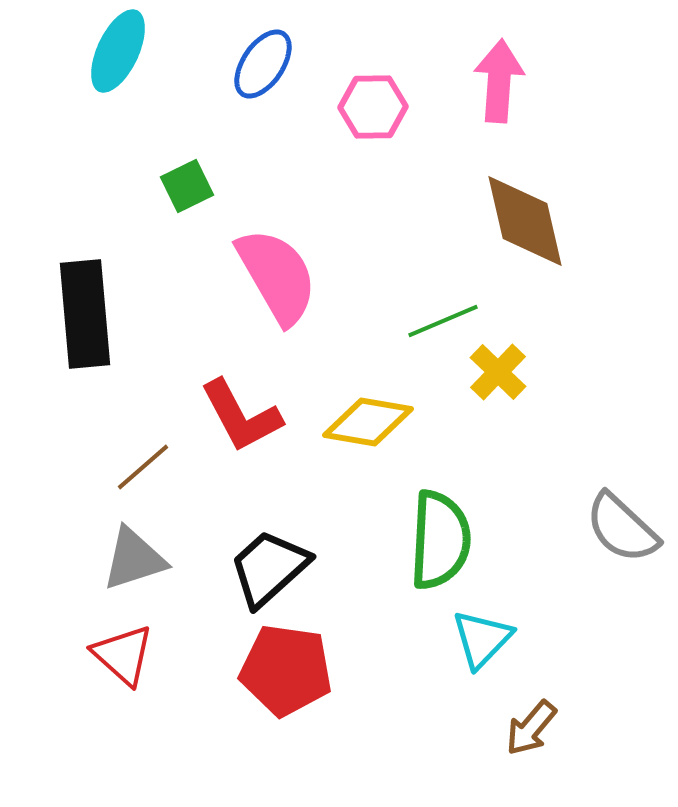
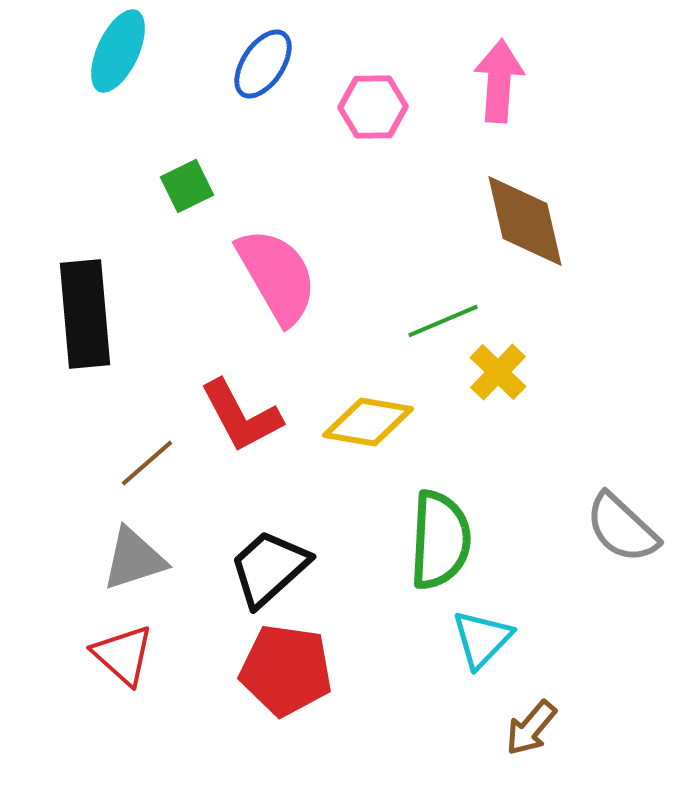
brown line: moved 4 px right, 4 px up
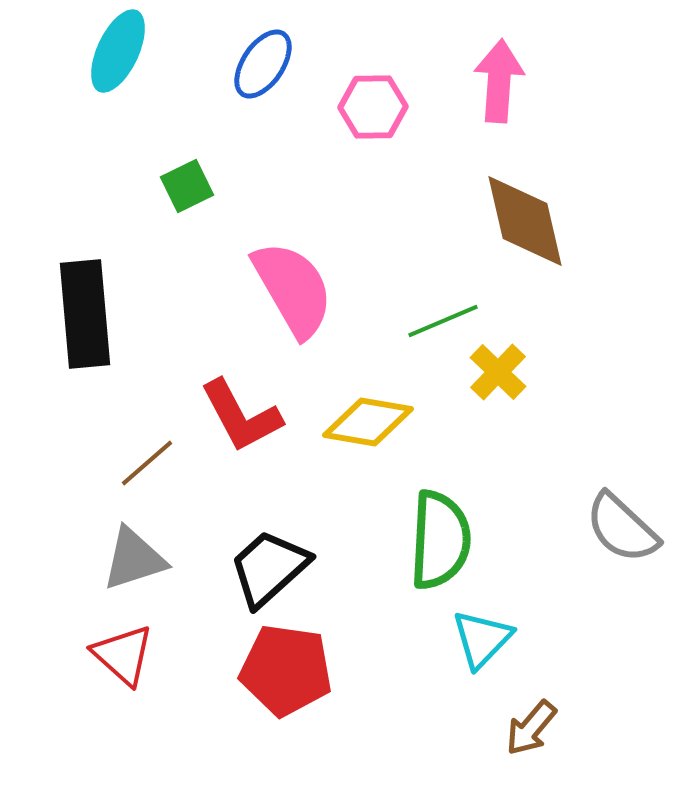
pink semicircle: moved 16 px right, 13 px down
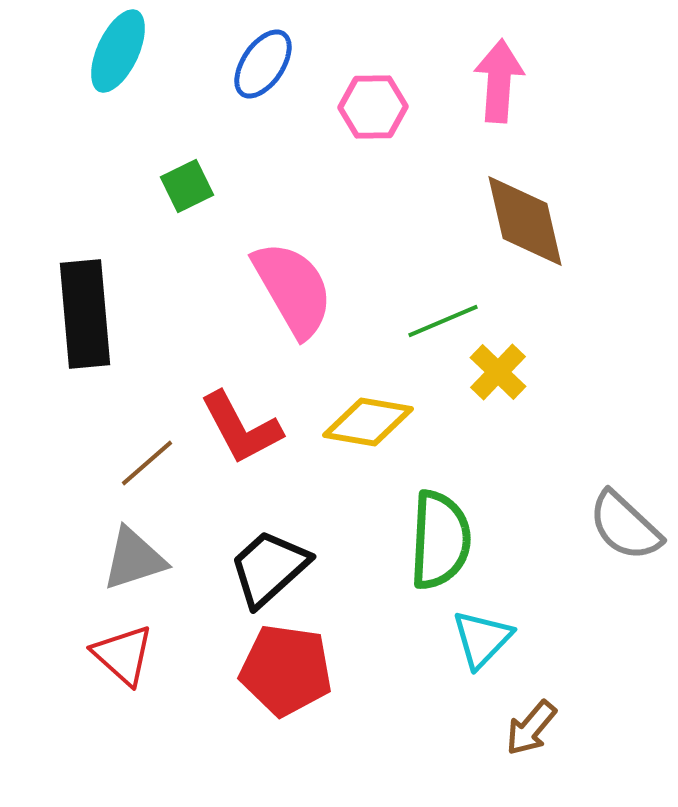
red L-shape: moved 12 px down
gray semicircle: moved 3 px right, 2 px up
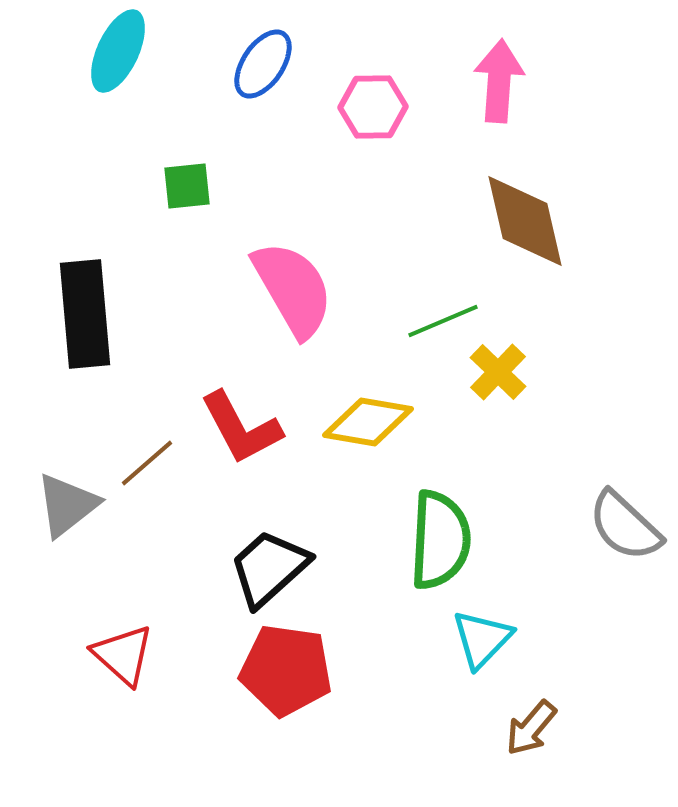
green square: rotated 20 degrees clockwise
gray triangle: moved 67 px left, 54 px up; rotated 20 degrees counterclockwise
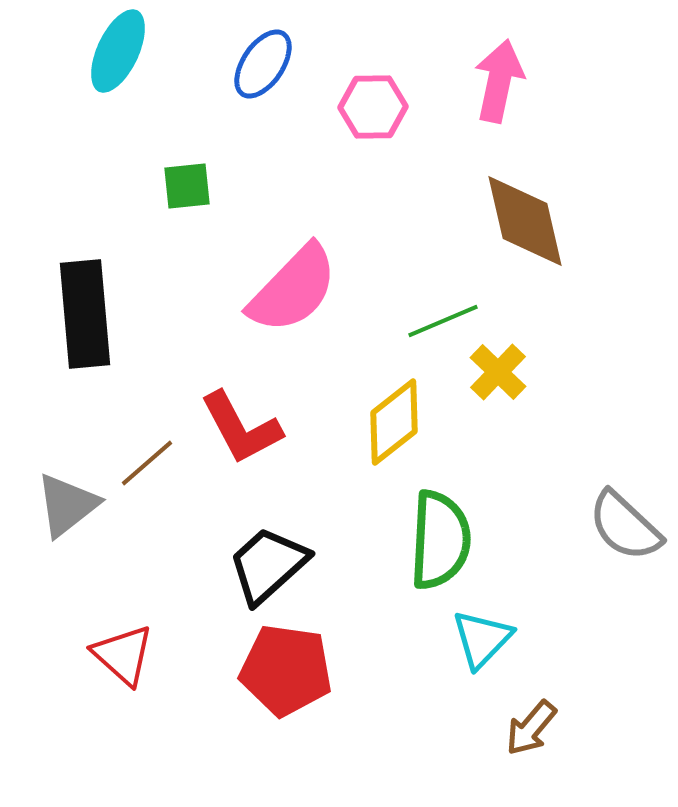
pink arrow: rotated 8 degrees clockwise
pink semicircle: rotated 74 degrees clockwise
yellow diamond: moved 26 px right; rotated 48 degrees counterclockwise
black trapezoid: moved 1 px left, 3 px up
